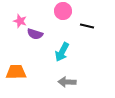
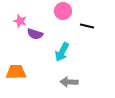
gray arrow: moved 2 px right
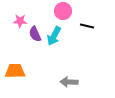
pink star: rotated 16 degrees counterclockwise
purple semicircle: rotated 49 degrees clockwise
cyan arrow: moved 8 px left, 16 px up
orange trapezoid: moved 1 px left, 1 px up
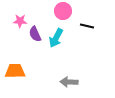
cyan arrow: moved 2 px right, 2 px down
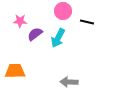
black line: moved 4 px up
purple semicircle: rotated 77 degrees clockwise
cyan arrow: moved 2 px right
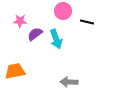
cyan arrow: moved 2 px left, 1 px down; rotated 48 degrees counterclockwise
orange trapezoid: rotated 10 degrees counterclockwise
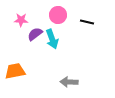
pink circle: moved 5 px left, 4 px down
pink star: moved 1 px right, 1 px up
cyan arrow: moved 4 px left
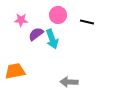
purple semicircle: moved 1 px right
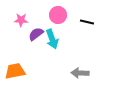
gray arrow: moved 11 px right, 9 px up
